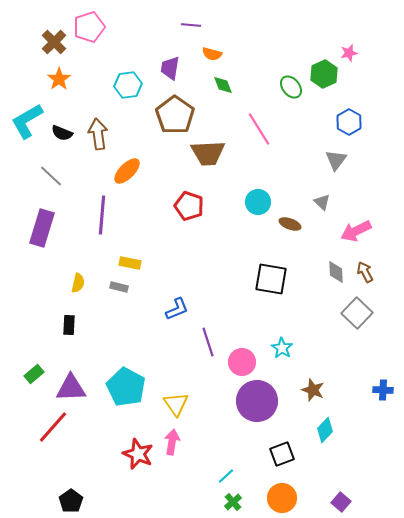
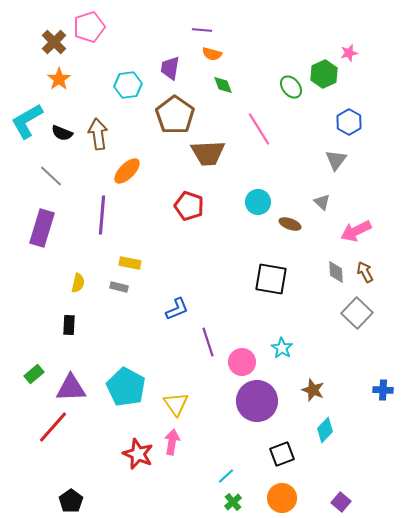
purple line at (191, 25): moved 11 px right, 5 px down
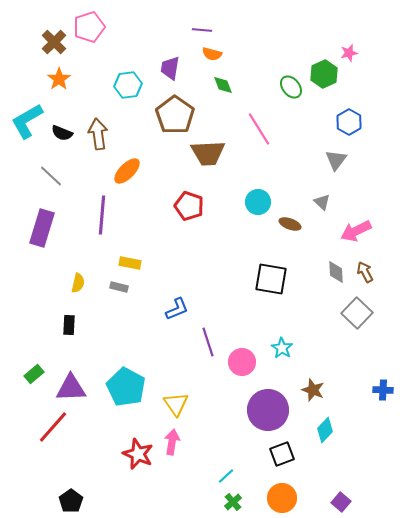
purple circle at (257, 401): moved 11 px right, 9 px down
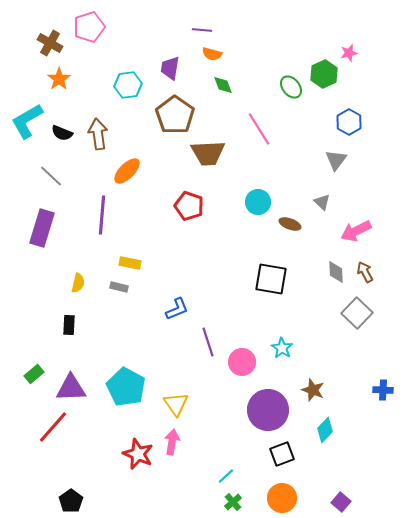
brown cross at (54, 42): moved 4 px left, 1 px down; rotated 15 degrees counterclockwise
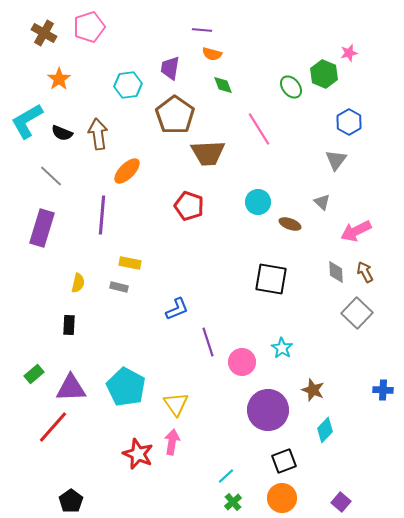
brown cross at (50, 43): moved 6 px left, 10 px up
green hexagon at (324, 74): rotated 12 degrees counterclockwise
black square at (282, 454): moved 2 px right, 7 px down
